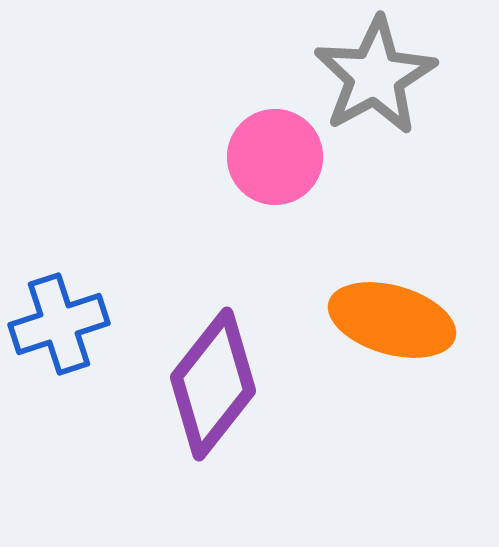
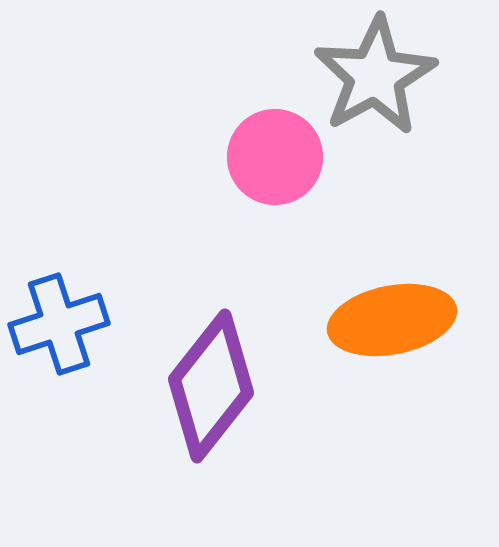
orange ellipse: rotated 27 degrees counterclockwise
purple diamond: moved 2 px left, 2 px down
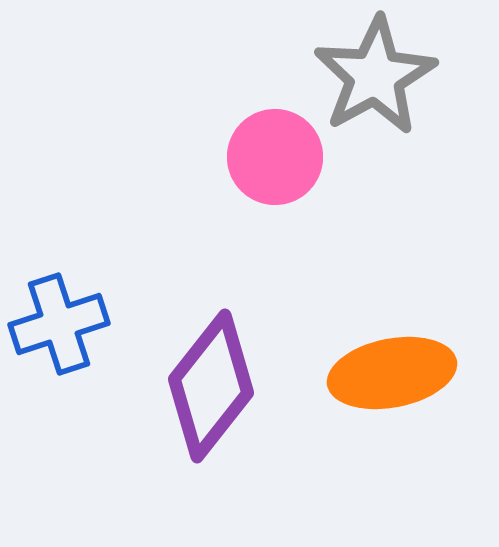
orange ellipse: moved 53 px down
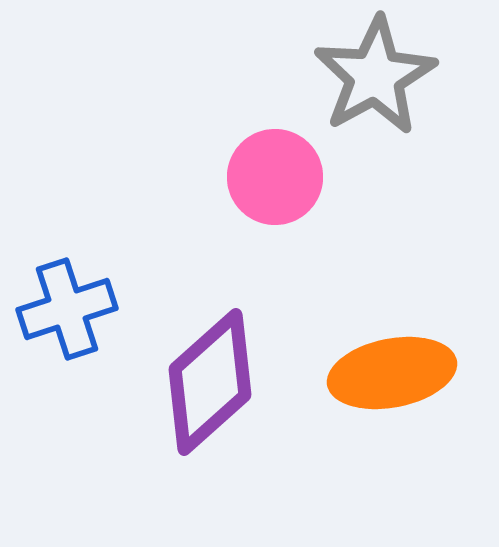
pink circle: moved 20 px down
blue cross: moved 8 px right, 15 px up
purple diamond: moved 1 px left, 4 px up; rotated 10 degrees clockwise
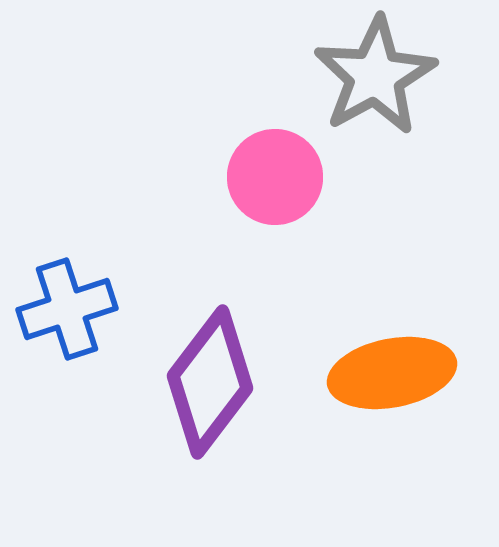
purple diamond: rotated 11 degrees counterclockwise
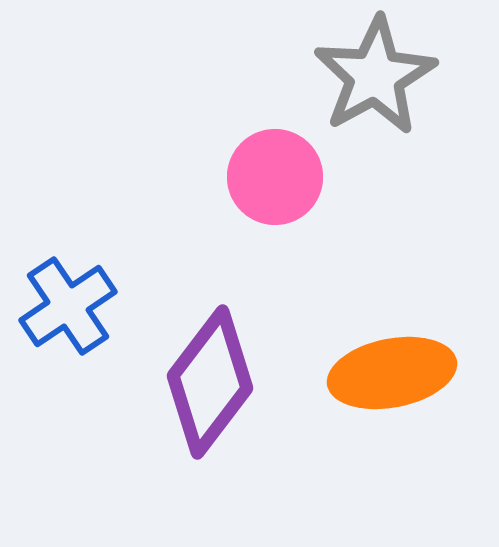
blue cross: moved 1 px right, 3 px up; rotated 16 degrees counterclockwise
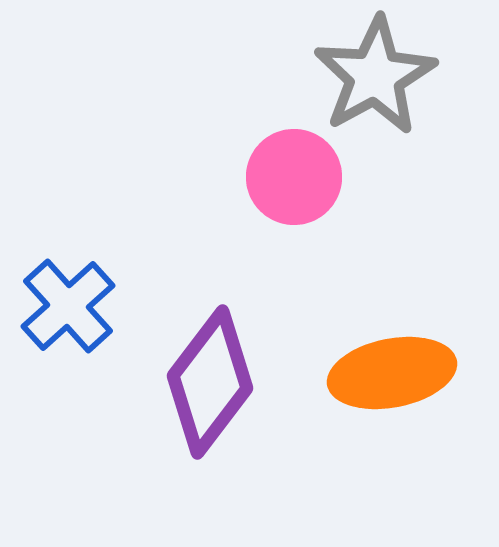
pink circle: moved 19 px right
blue cross: rotated 8 degrees counterclockwise
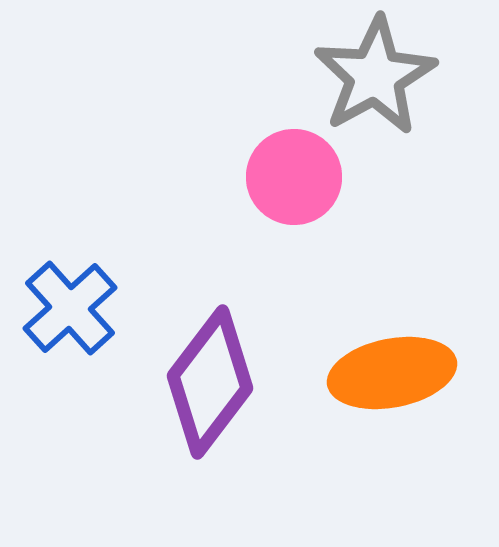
blue cross: moved 2 px right, 2 px down
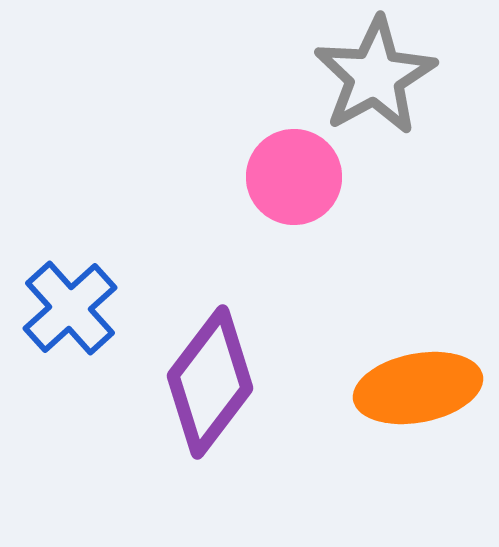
orange ellipse: moved 26 px right, 15 px down
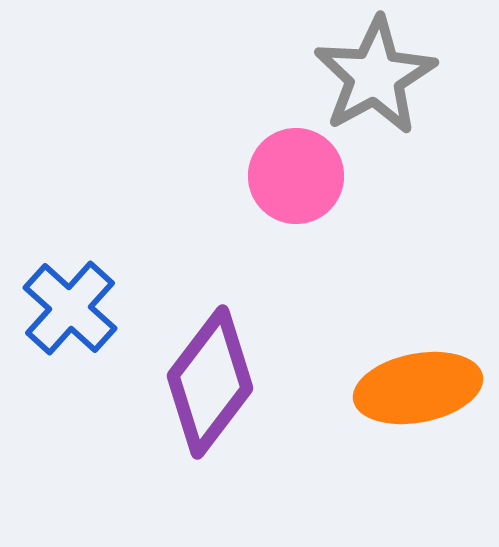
pink circle: moved 2 px right, 1 px up
blue cross: rotated 6 degrees counterclockwise
